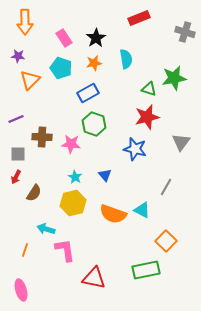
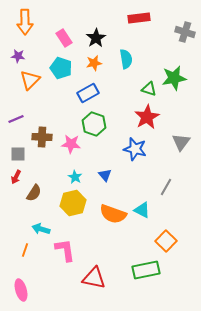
red rectangle: rotated 15 degrees clockwise
red star: rotated 15 degrees counterclockwise
cyan arrow: moved 5 px left
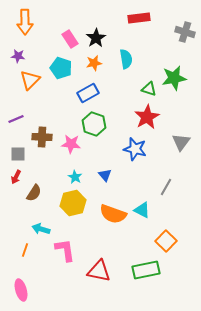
pink rectangle: moved 6 px right, 1 px down
red triangle: moved 5 px right, 7 px up
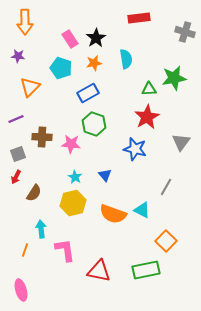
orange triangle: moved 7 px down
green triangle: rotated 21 degrees counterclockwise
gray square: rotated 21 degrees counterclockwise
cyan arrow: rotated 66 degrees clockwise
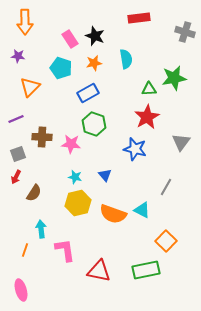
black star: moved 1 px left, 2 px up; rotated 18 degrees counterclockwise
cyan star: rotated 16 degrees counterclockwise
yellow hexagon: moved 5 px right
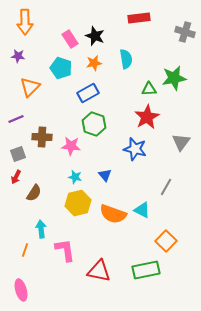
pink star: moved 2 px down
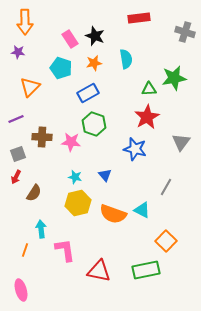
purple star: moved 4 px up
pink star: moved 4 px up
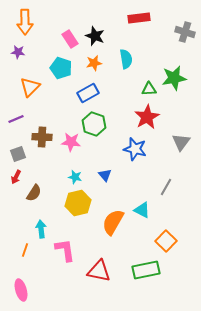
orange semicircle: moved 8 px down; rotated 100 degrees clockwise
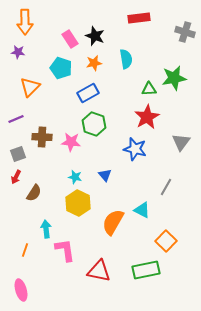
yellow hexagon: rotated 20 degrees counterclockwise
cyan arrow: moved 5 px right
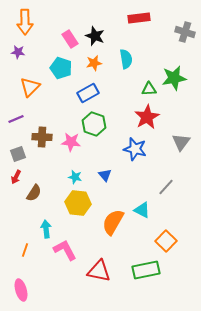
gray line: rotated 12 degrees clockwise
yellow hexagon: rotated 20 degrees counterclockwise
pink L-shape: rotated 20 degrees counterclockwise
